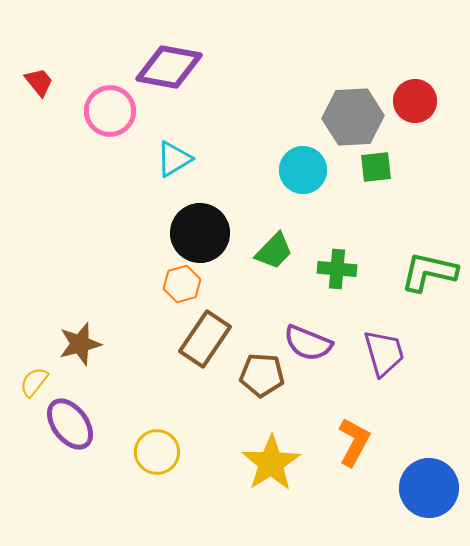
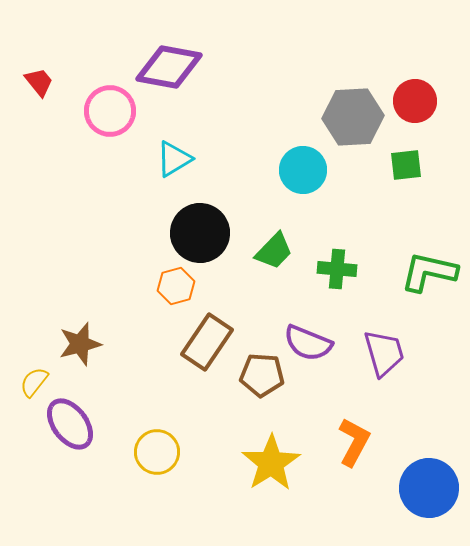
green square: moved 30 px right, 2 px up
orange hexagon: moved 6 px left, 2 px down
brown rectangle: moved 2 px right, 3 px down
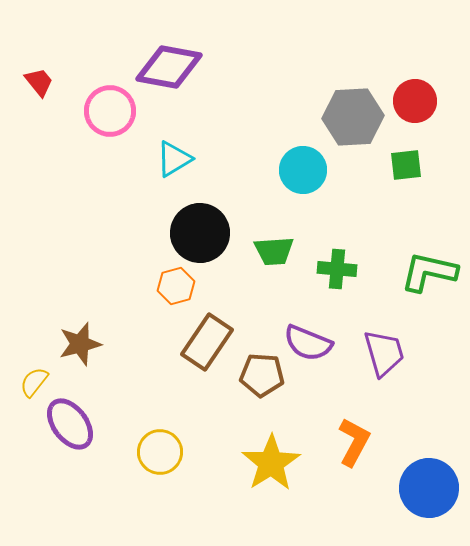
green trapezoid: rotated 42 degrees clockwise
yellow circle: moved 3 px right
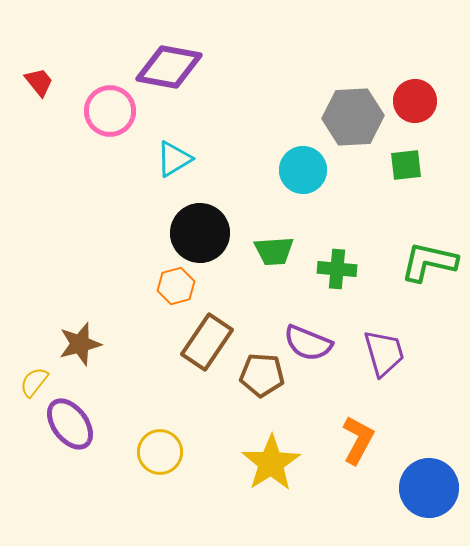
green L-shape: moved 10 px up
orange L-shape: moved 4 px right, 2 px up
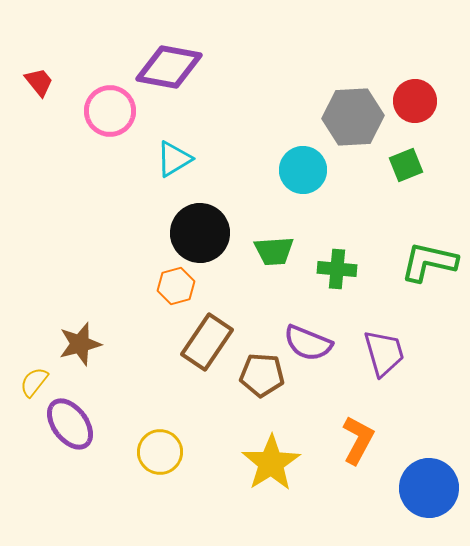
green square: rotated 16 degrees counterclockwise
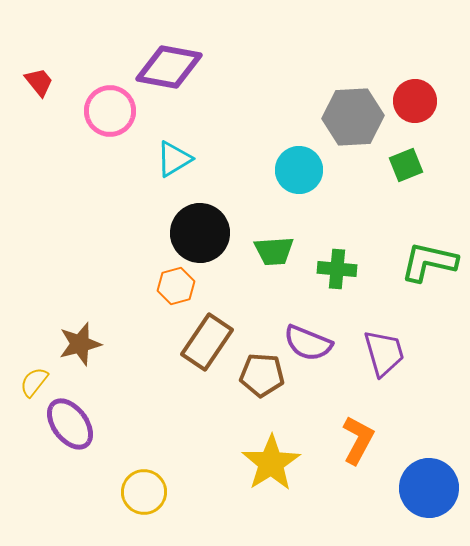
cyan circle: moved 4 px left
yellow circle: moved 16 px left, 40 px down
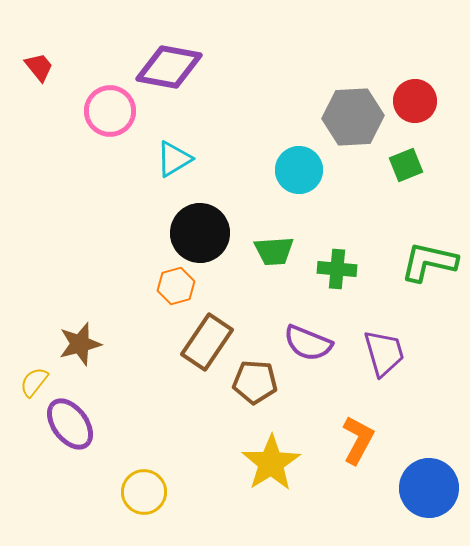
red trapezoid: moved 15 px up
brown pentagon: moved 7 px left, 7 px down
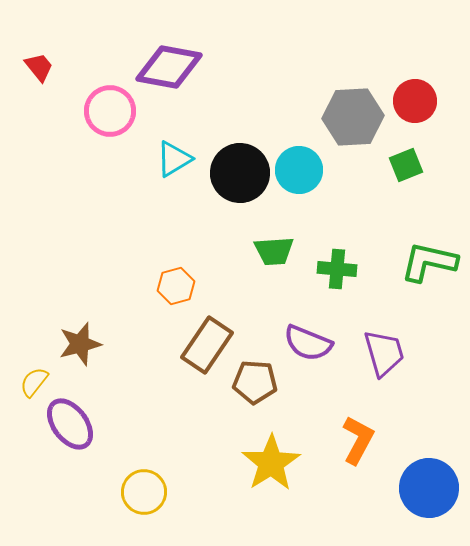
black circle: moved 40 px right, 60 px up
brown rectangle: moved 3 px down
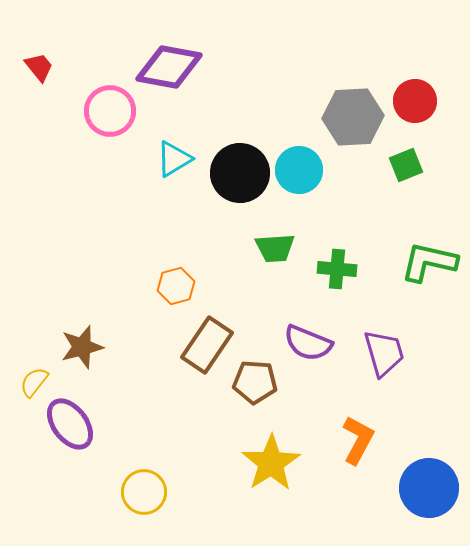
green trapezoid: moved 1 px right, 3 px up
brown star: moved 2 px right, 3 px down
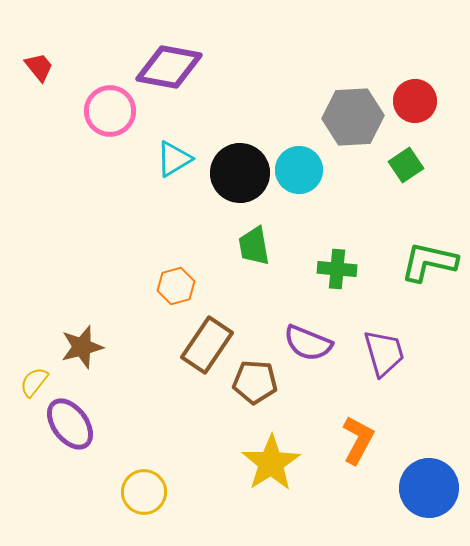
green square: rotated 12 degrees counterclockwise
green trapezoid: moved 21 px left, 2 px up; rotated 84 degrees clockwise
